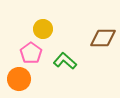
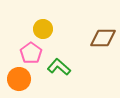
green L-shape: moved 6 px left, 6 px down
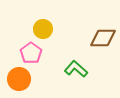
green L-shape: moved 17 px right, 2 px down
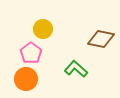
brown diamond: moved 2 px left, 1 px down; rotated 12 degrees clockwise
orange circle: moved 7 px right
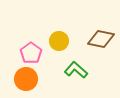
yellow circle: moved 16 px right, 12 px down
green L-shape: moved 1 px down
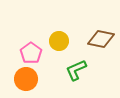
green L-shape: rotated 65 degrees counterclockwise
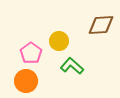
brown diamond: moved 14 px up; rotated 16 degrees counterclockwise
green L-shape: moved 4 px left, 4 px up; rotated 65 degrees clockwise
orange circle: moved 2 px down
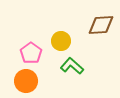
yellow circle: moved 2 px right
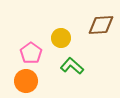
yellow circle: moved 3 px up
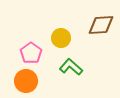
green L-shape: moved 1 px left, 1 px down
